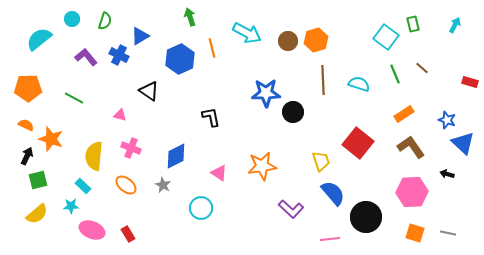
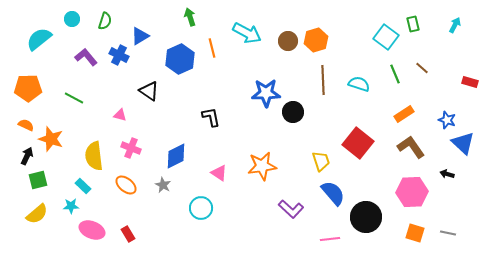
yellow semicircle at (94, 156): rotated 12 degrees counterclockwise
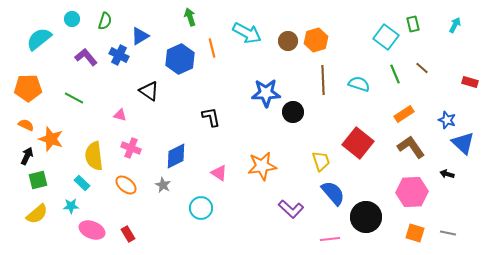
cyan rectangle at (83, 186): moved 1 px left, 3 px up
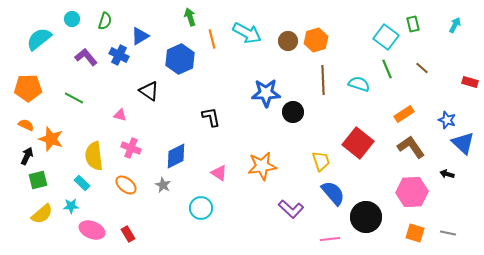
orange line at (212, 48): moved 9 px up
green line at (395, 74): moved 8 px left, 5 px up
yellow semicircle at (37, 214): moved 5 px right
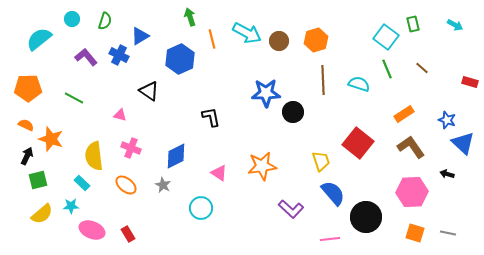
cyan arrow at (455, 25): rotated 91 degrees clockwise
brown circle at (288, 41): moved 9 px left
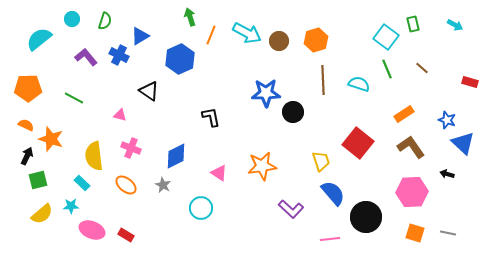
orange line at (212, 39): moved 1 px left, 4 px up; rotated 36 degrees clockwise
red rectangle at (128, 234): moved 2 px left, 1 px down; rotated 28 degrees counterclockwise
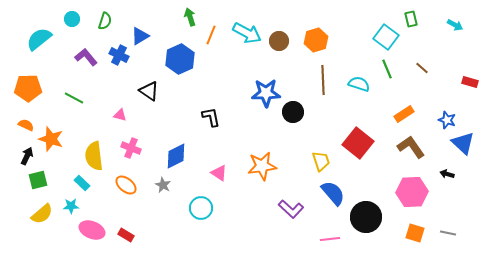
green rectangle at (413, 24): moved 2 px left, 5 px up
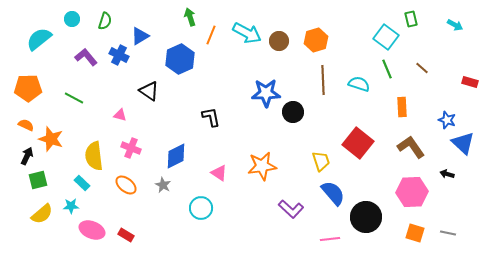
orange rectangle at (404, 114): moved 2 px left, 7 px up; rotated 60 degrees counterclockwise
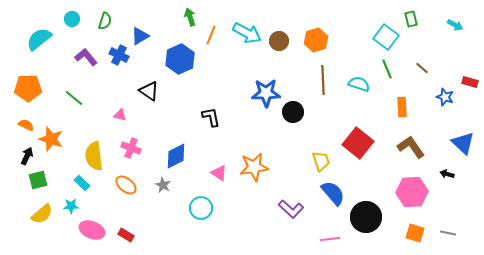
green line at (74, 98): rotated 12 degrees clockwise
blue star at (447, 120): moved 2 px left, 23 px up
orange star at (262, 166): moved 8 px left, 1 px down
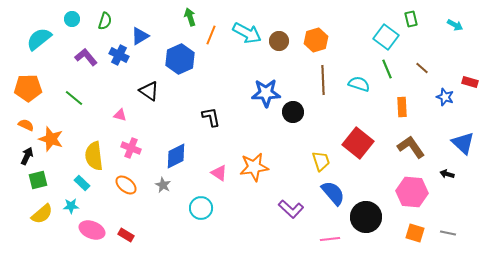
pink hexagon at (412, 192): rotated 8 degrees clockwise
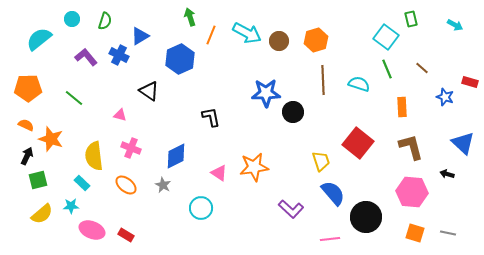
brown L-shape at (411, 147): rotated 20 degrees clockwise
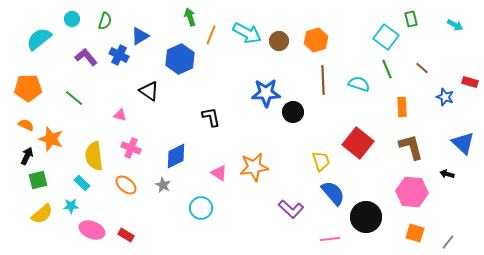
gray line at (448, 233): moved 9 px down; rotated 63 degrees counterclockwise
